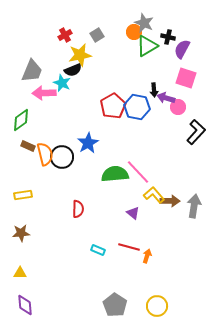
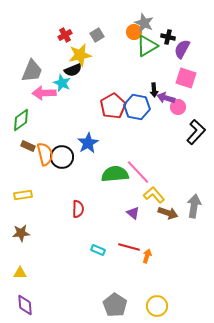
brown arrow: moved 2 px left, 12 px down; rotated 18 degrees clockwise
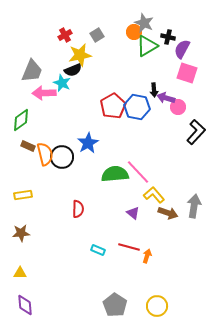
pink square: moved 1 px right, 5 px up
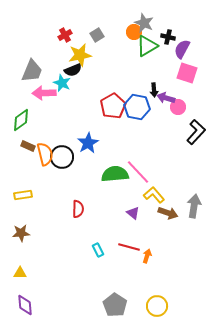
cyan rectangle: rotated 40 degrees clockwise
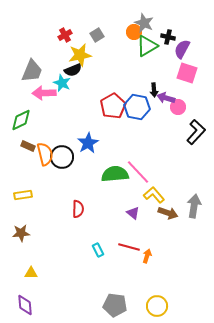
green diamond: rotated 10 degrees clockwise
yellow triangle: moved 11 px right
gray pentagon: rotated 25 degrees counterclockwise
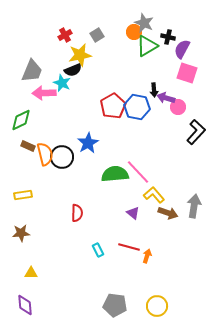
red semicircle: moved 1 px left, 4 px down
